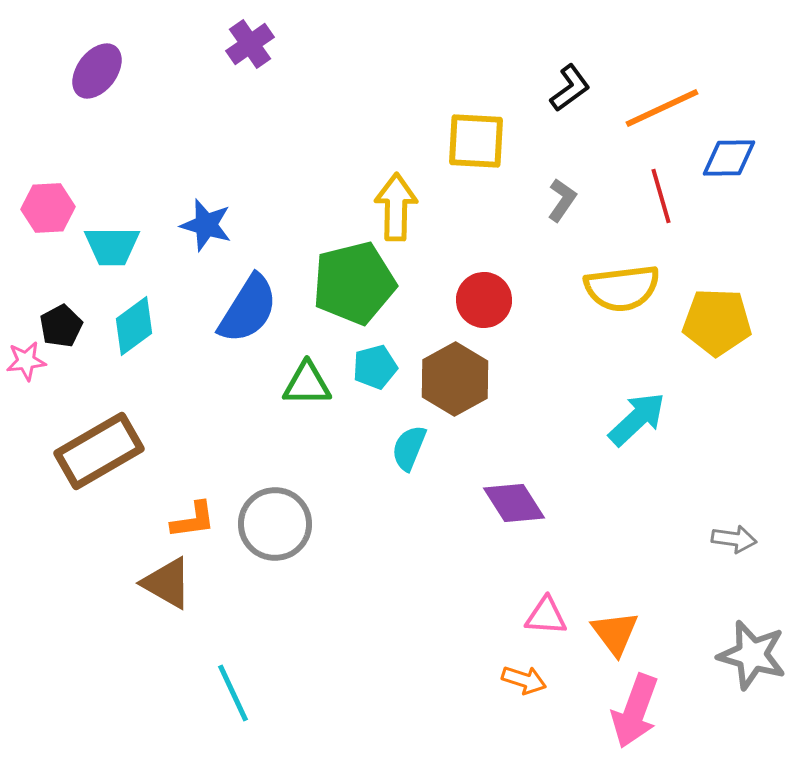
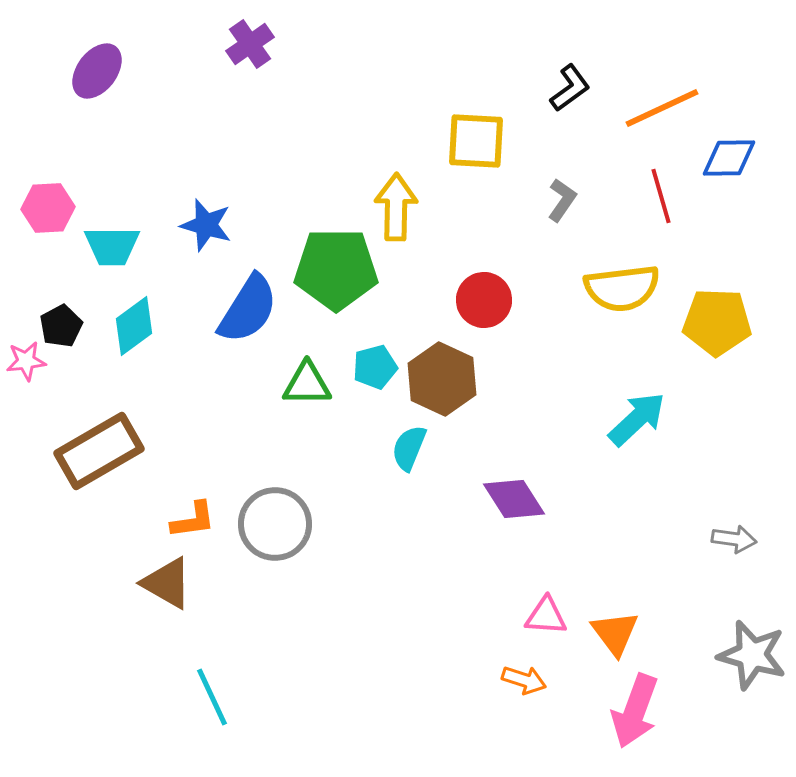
green pentagon: moved 18 px left, 14 px up; rotated 14 degrees clockwise
brown hexagon: moved 13 px left; rotated 6 degrees counterclockwise
purple diamond: moved 4 px up
cyan line: moved 21 px left, 4 px down
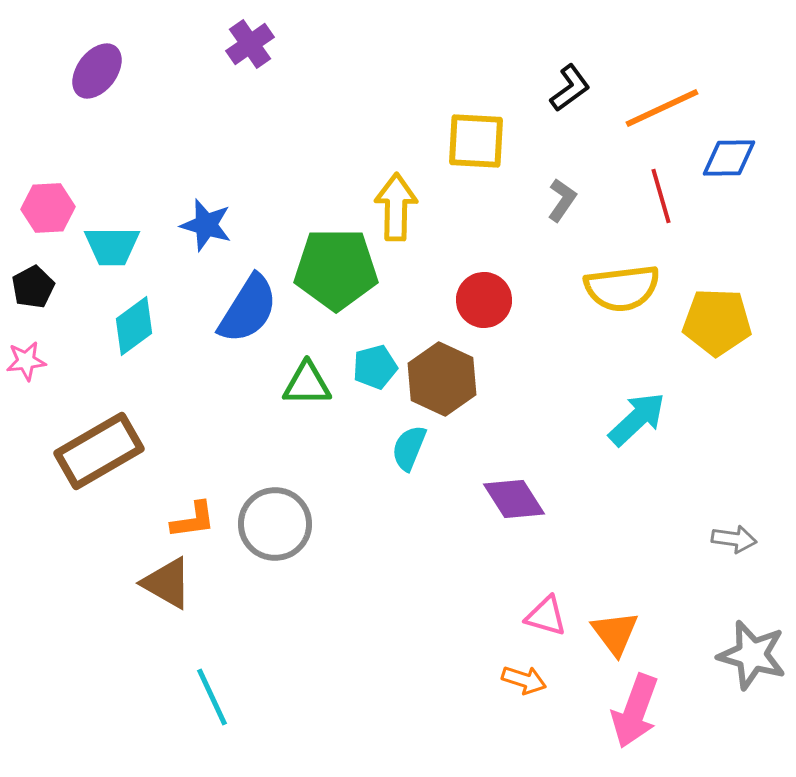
black pentagon: moved 28 px left, 39 px up
pink triangle: rotated 12 degrees clockwise
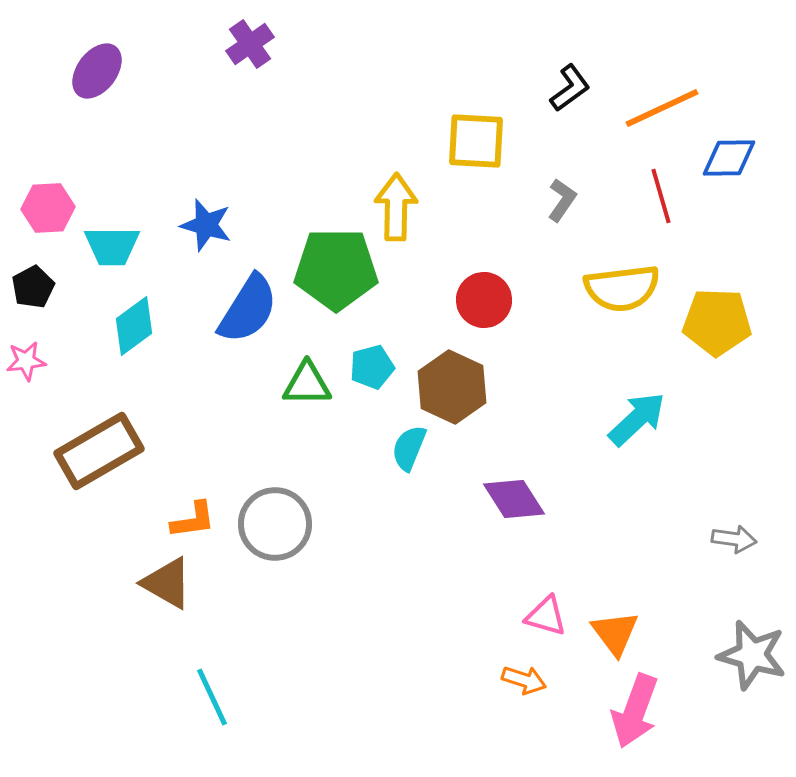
cyan pentagon: moved 3 px left
brown hexagon: moved 10 px right, 8 px down
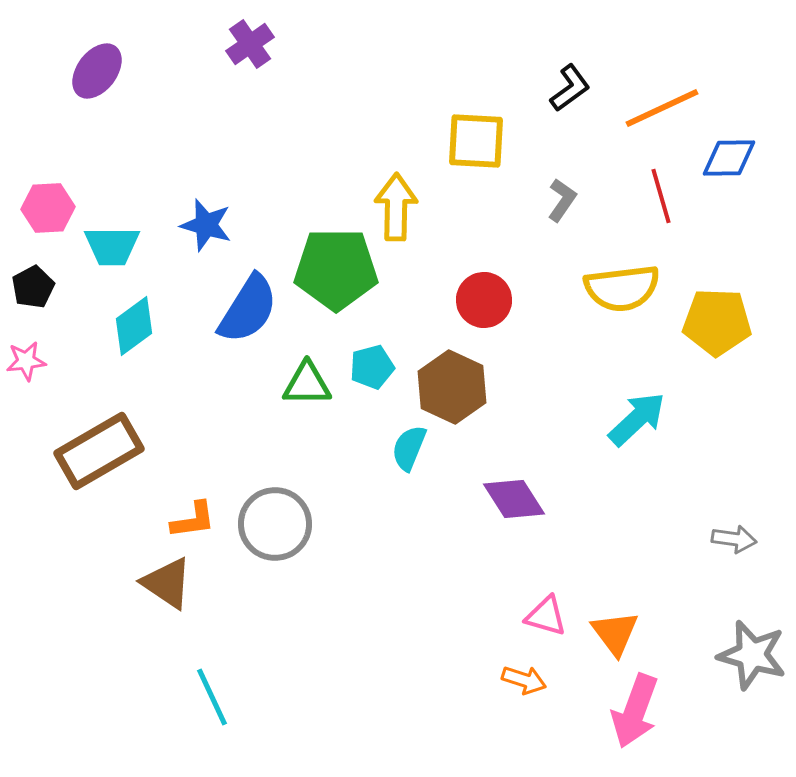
brown triangle: rotated 4 degrees clockwise
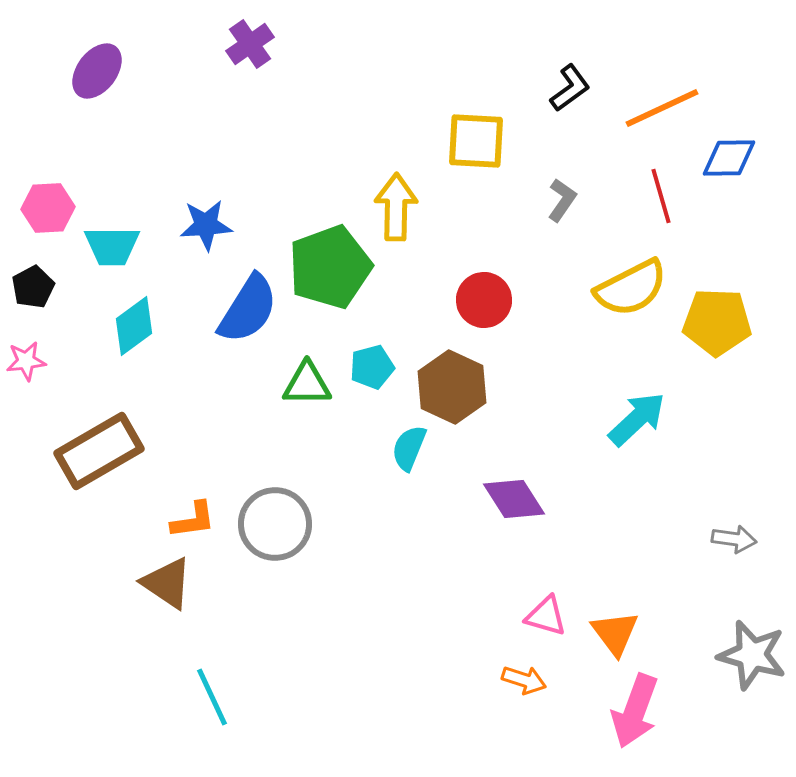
blue star: rotated 20 degrees counterclockwise
green pentagon: moved 6 px left, 2 px up; rotated 20 degrees counterclockwise
yellow semicircle: moved 9 px right; rotated 20 degrees counterclockwise
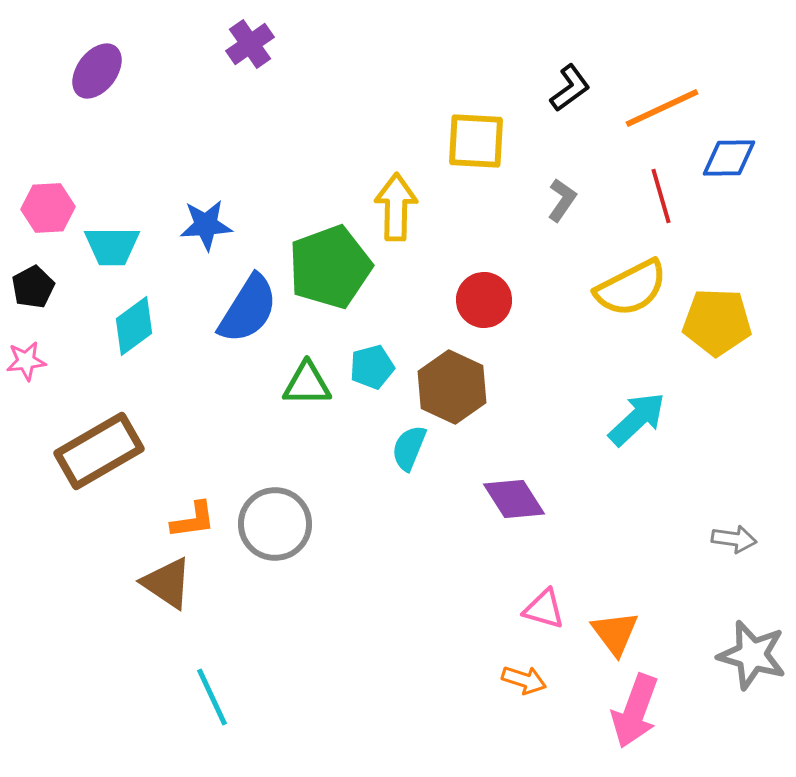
pink triangle: moved 2 px left, 7 px up
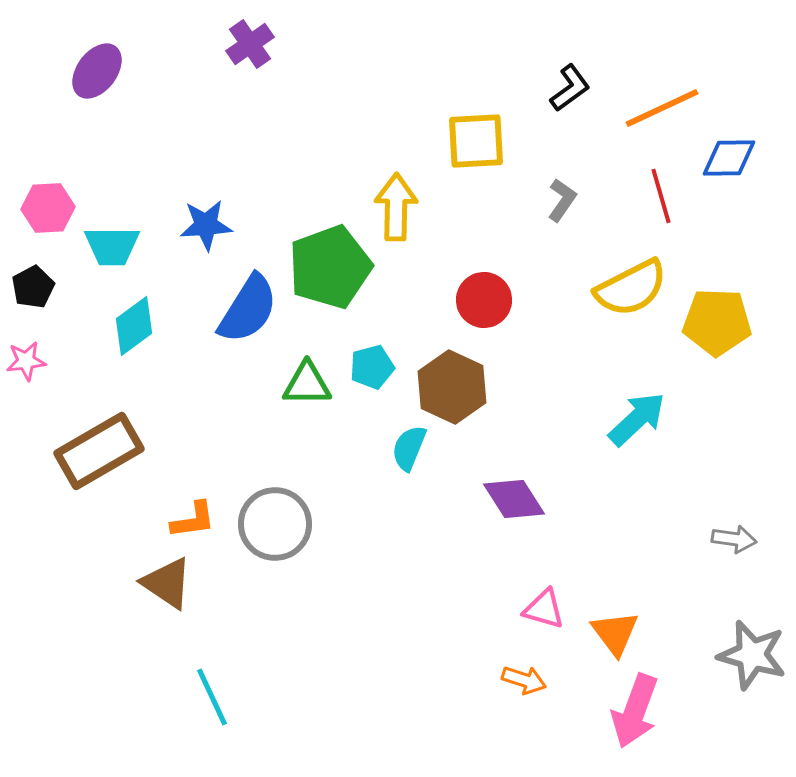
yellow square: rotated 6 degrees counterclockwise
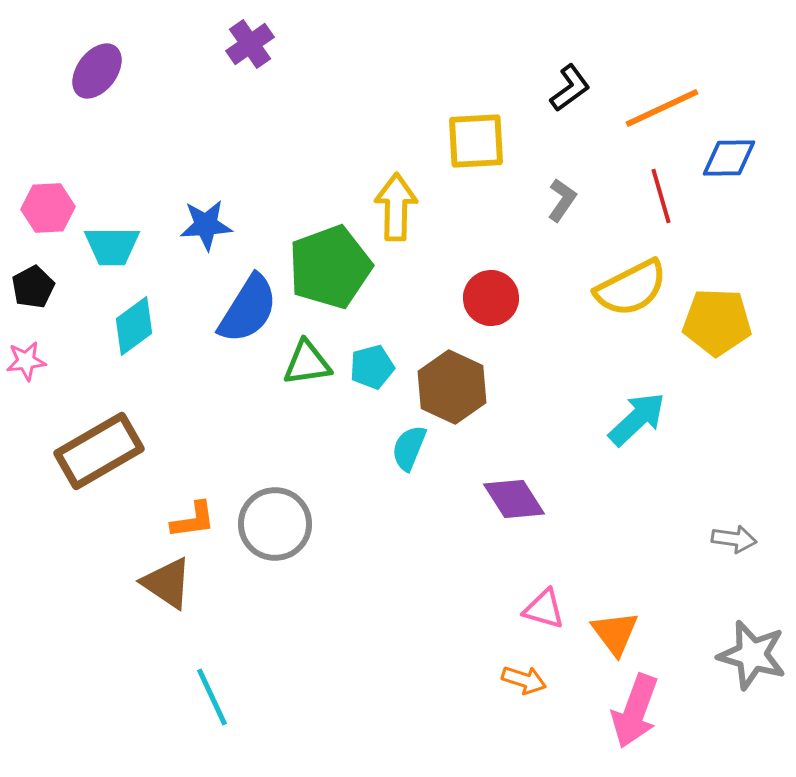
red circle: moved 7 px right, 2 px up
green triangle: moved 21 px up; rotated 8 degrees counterclockwise
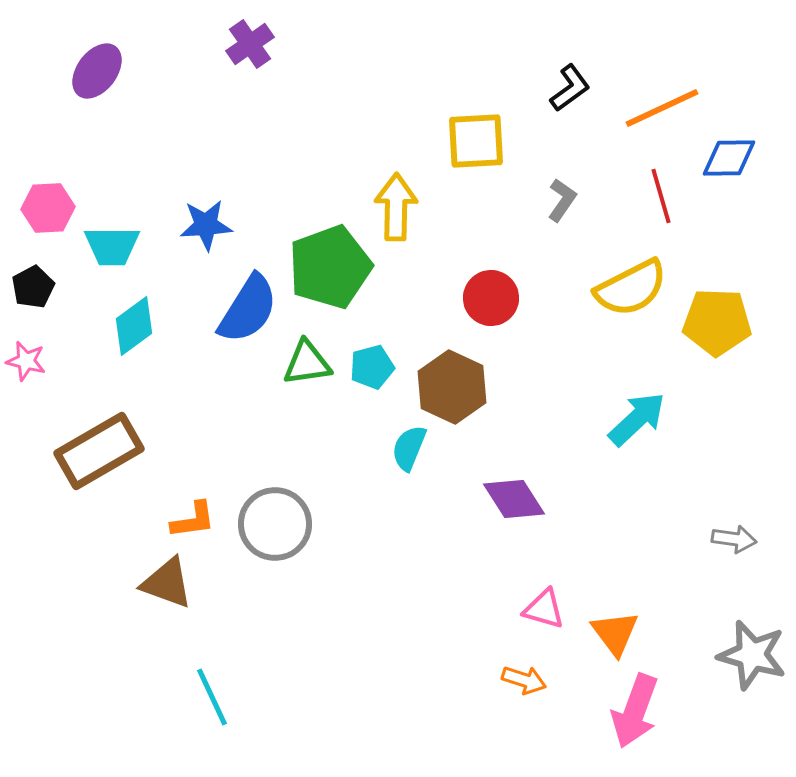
pink star: rotated 21 degrees clockwise
brown triangle: rotated 14 degrees counterclockwise
